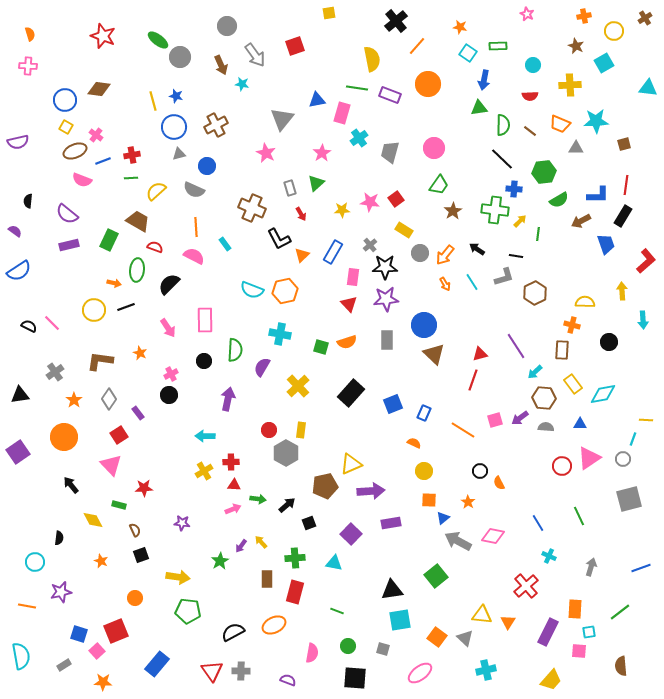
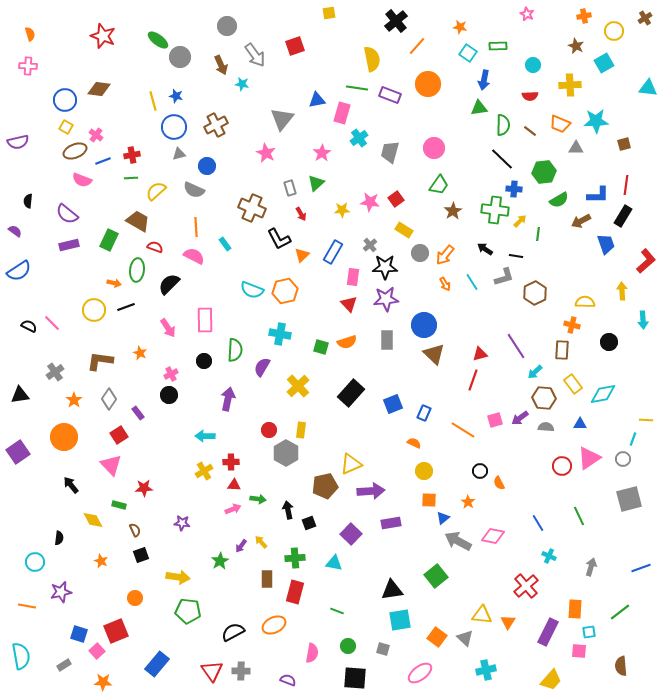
black arrow at (477, 249): moved 8 px right
black arrow at (287, 505): moved 1 px right, 5 px down; rotated 60 degrees counterclockwise
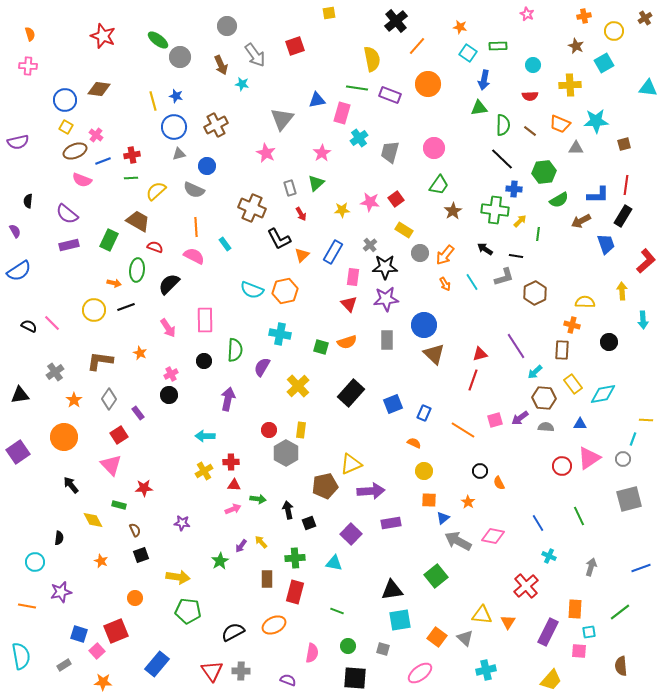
purple semicircle at (15, 231): rotated 24 degrees clockwise
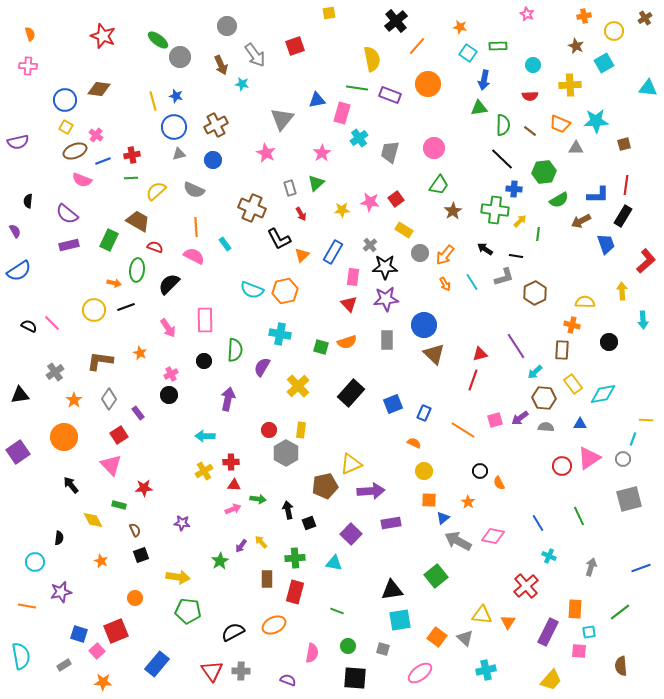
blue circle at (207, 166): moved 6 px right, 6 px up
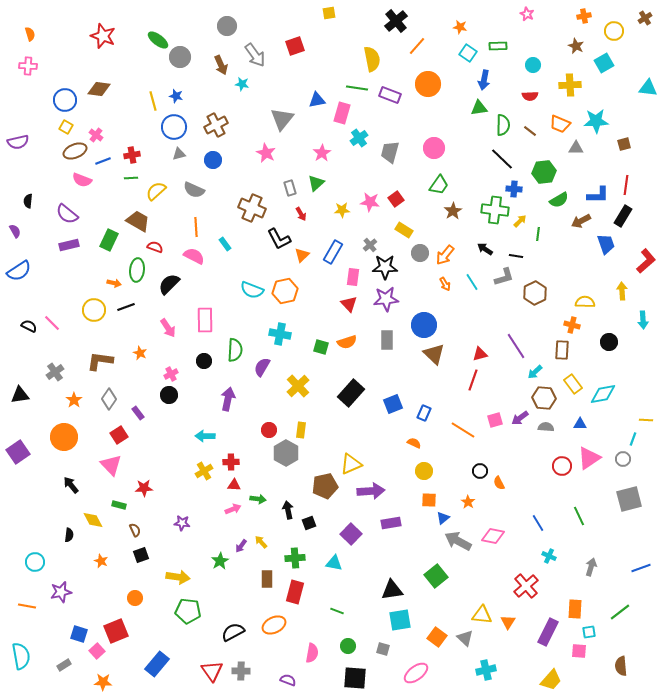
black semicircle at (59, 538): moved 10 px right, 3 px up
pink ellipse at (420, 673): moved 4 px left
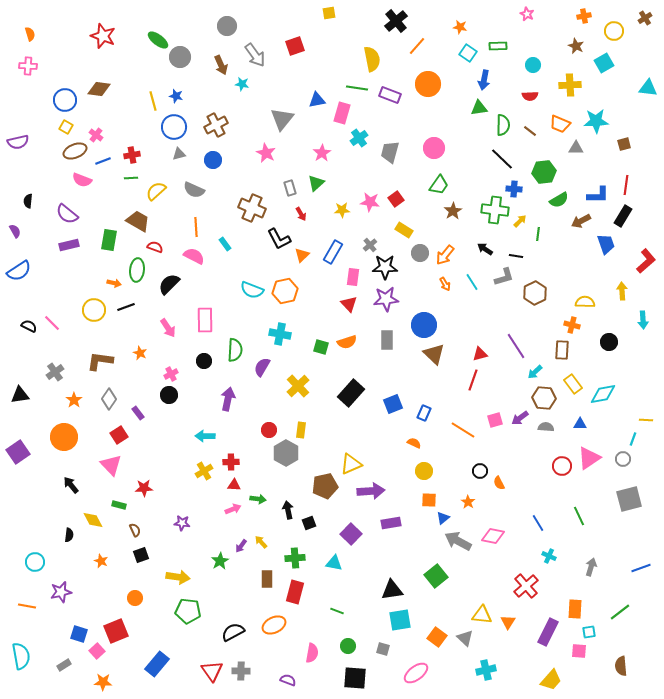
green rectangle at (109, 240): rotated 15 degrees counterclockwise
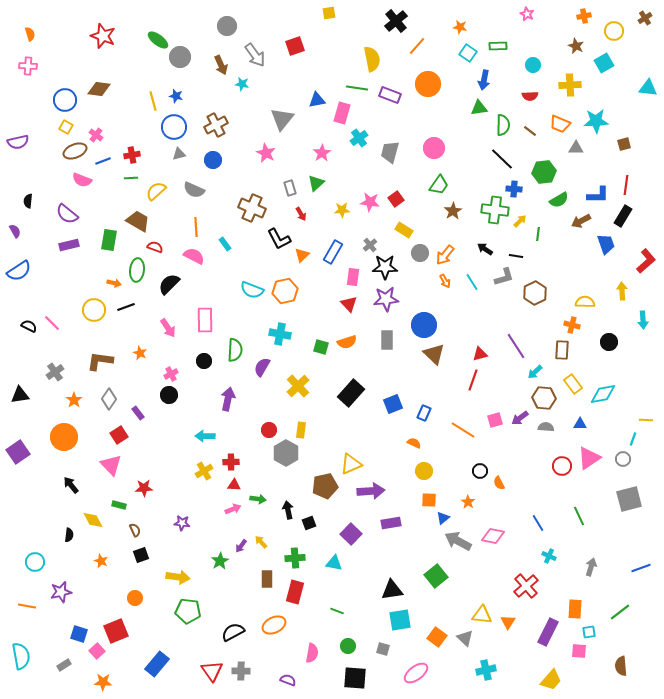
orange arrow at (445, 284): moved 3 px up
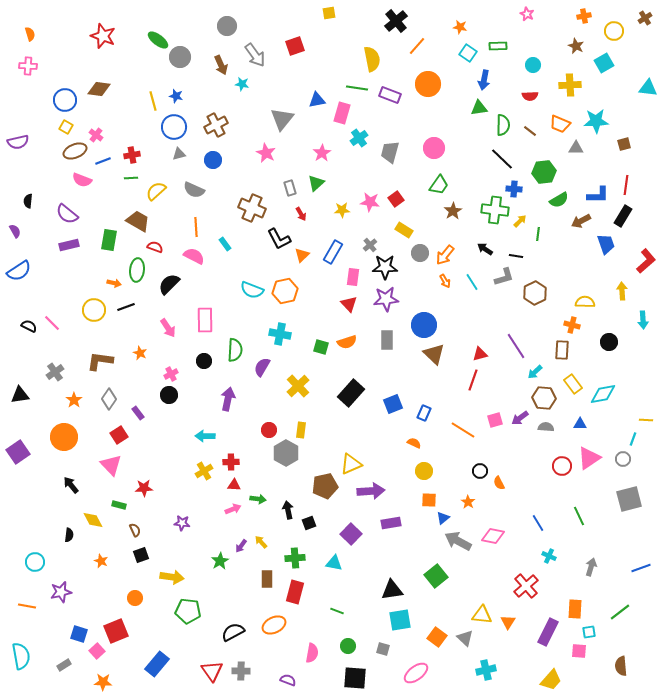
yellow arrow at (178, 577): moved 6 px left
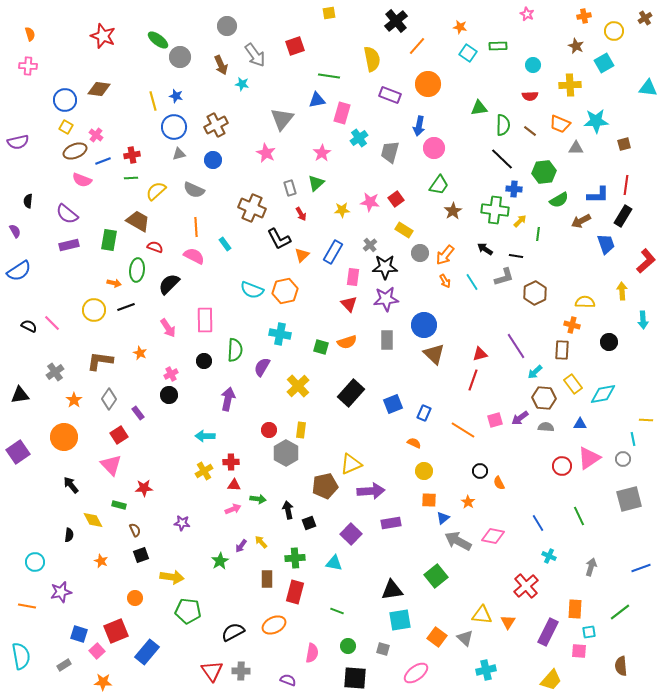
blue arrow at (484, 80): moved 65 px left, 46 px down
green line at (357, 88): moved 28 px left, 12 px up
cyan line at (633, 439): rotated 32 degrees counterclockwise
blue rectangle at (157, 664): moved 10 px left, 12 px up
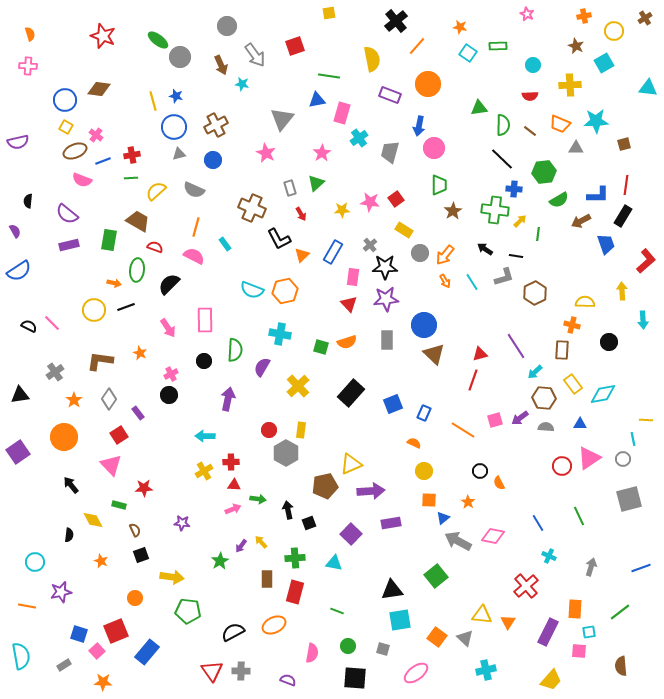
green trapezoid at (439, 185): rotated 35 degrees counterclockwise
orange line at (196, 227): rotated 18 degrees clockwise
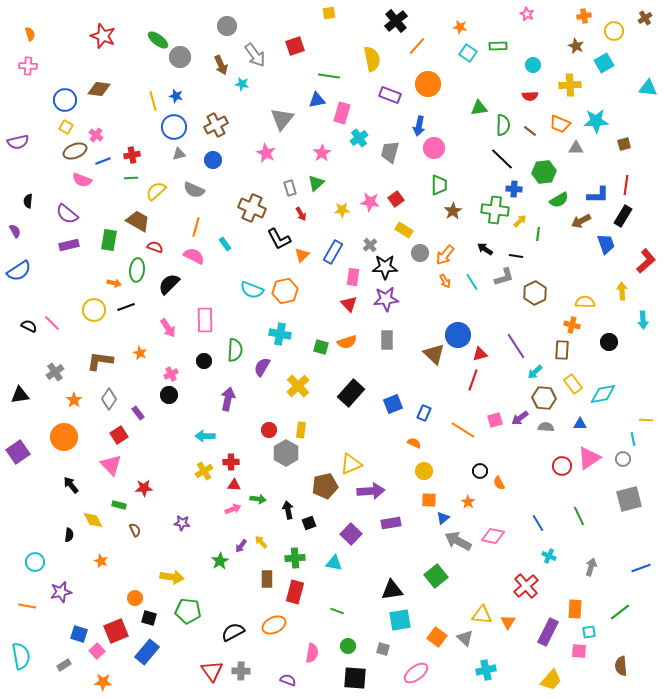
blue circle at (424, 325): moved 34 px right, 10 px down
black square at (141, 555): moved 8 px right, 63 px down; rotated 35 degrees clockwise
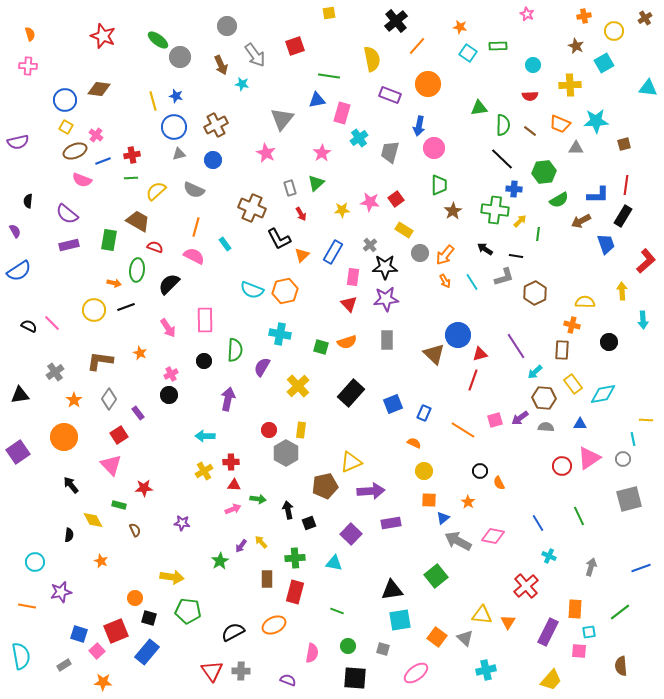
yellow triangle at (351, 464): moved 2 px up
